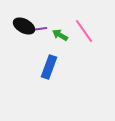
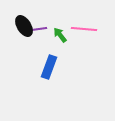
black ellipse: rotated 30 degrees clockwise
pink line: moved 2 px up; rotated 50 degrees counterclockwise
green arrow: rotated 21 degrees clockwise
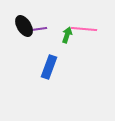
green arrow: moved 7 px right; rotated 56 degrees clockwise
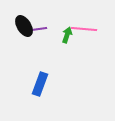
blue rectangle: moved 9 px left, 17 px down
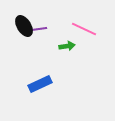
pink line: rotated 20 degrees clockwise
green arrow: moved 11 px down; rotated 63 degrees clockwise
blue rectangle: rotated 45 degrees clockwise
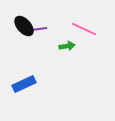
black ellipse: rotated 10 degrees counterclockwise
blue rectangle: moved 16 px left
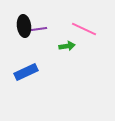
black ellipse: rotated 35 degrees clockwise
blue rectangle: moved 2 px right, 12 px up
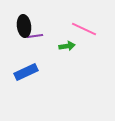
purple line: moved 4 px left, 7 px down
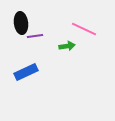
black ellipse: moved 3 px left, 3 px up
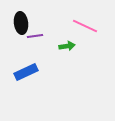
pink line: moved 1 px right, 3 px up
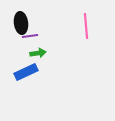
pink line: moved 1 px right; rotated 60 degrees clockwise
purple line: moved 5 px left
green arrow: moved 29 px left, 7 px down
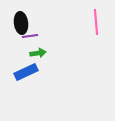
pink line: moved 10 px right, 4 px up
